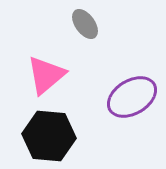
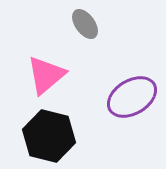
black hexagon: rotated 9 degrees clockwise
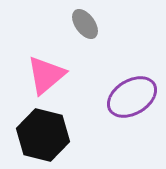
black hexagon: moved 6 px left, 1 px up
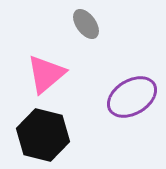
gray ellipse: moved 1 px right
pink triangle: moved 1 px up
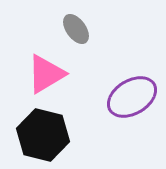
gray ellipse: moved 10 px left, 5 px down
pink triangle: rotated 9 degrees clockwise
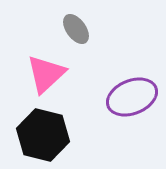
pink triangle: rotated 12 degrees counterclockwise
purple ellipse: rotated 9 degrees clockwise
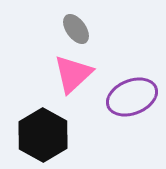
pink triangle: moved 27 px right
black hexagon: rotated 15 degrees clockwise
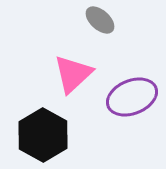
gray ellipse: moved 24 px right, 9 px up; rotated 12 degrees counterclockwise
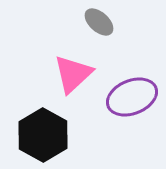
gray ellipse: moved 1 px left, 2 px down
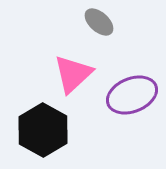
purple ellipse: moved 2 px up
black hexagon: moved 5 px up
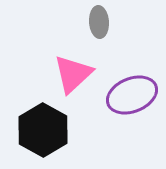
gray ellipse: rotated 44 degrees clockwise
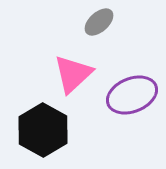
gray ellipse: rotated 52 degrees clockwise
